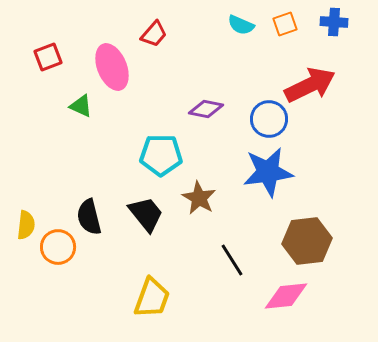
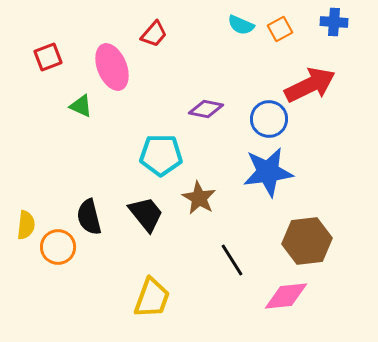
orange square: moved 5 px left, 5 px down; rotated 10 degrees counterclockwise
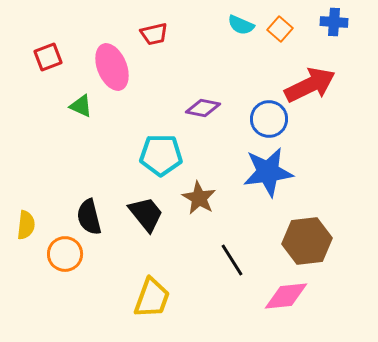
orange square: rotated 20 degrees counterclockwise
red trapezoid: rotated 36 degrees clockwise
purple diamond: moved 3 px left, 1 px up
orange circle: moved 7 px right, 7 px down
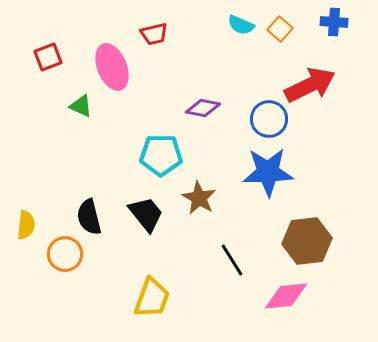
blue star: rotated 6 degrees clockwise
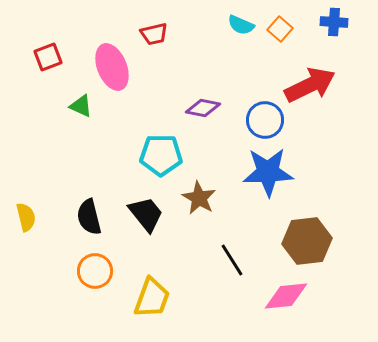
blue circle: moved 4 px left, 1 px down
yellow semicircle: moved 8 px up; rotated 20 degrees counterclockwise
orange circle: moved 30 px right, 17 px down
